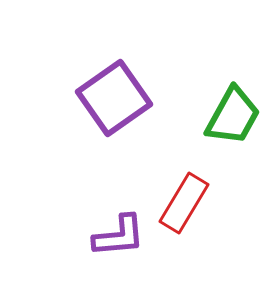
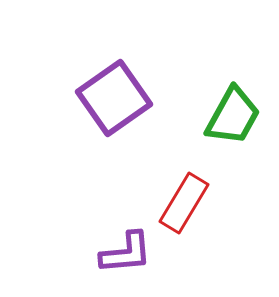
purple L-shape: moved 7 px right, 17 px down
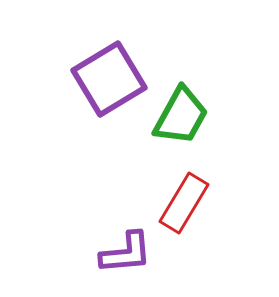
purple square: moved 5 px left, 19 px up; rotated 4 degrees clockwise
green trapezoid: moved 52 px left
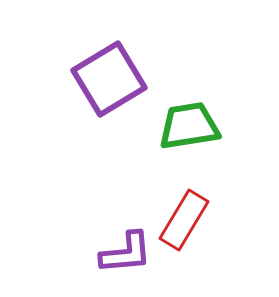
green trapezoid: moved 8 px right, 10 px down; rotated 128 degrees counterclockwise
red rectangle: moved 17 px down
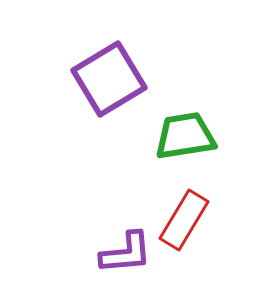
green trapezoid: moved 4 px left, 10 px down
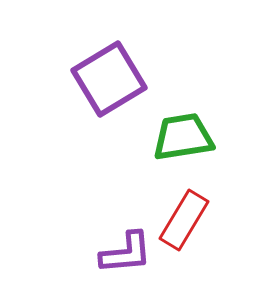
green trapezoid: moved 2 px left, 1 px down
